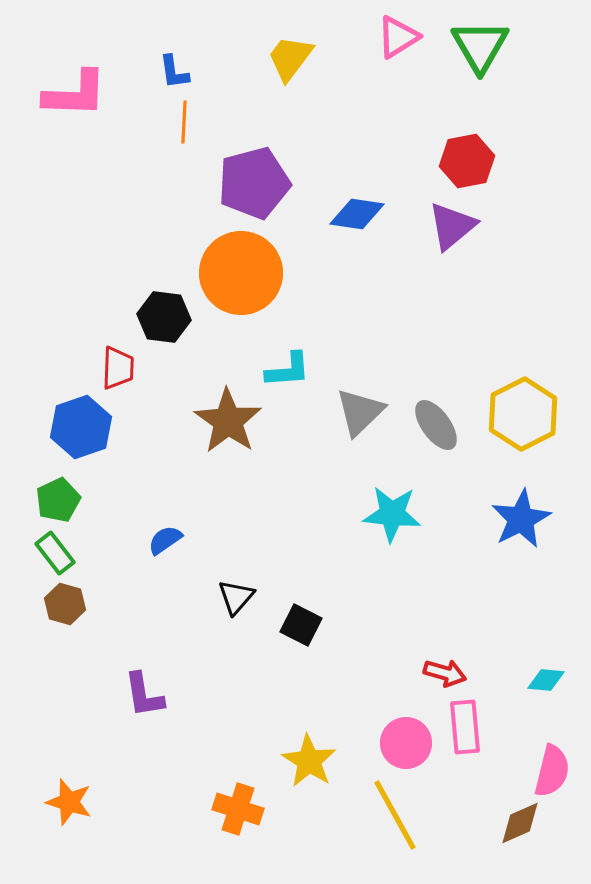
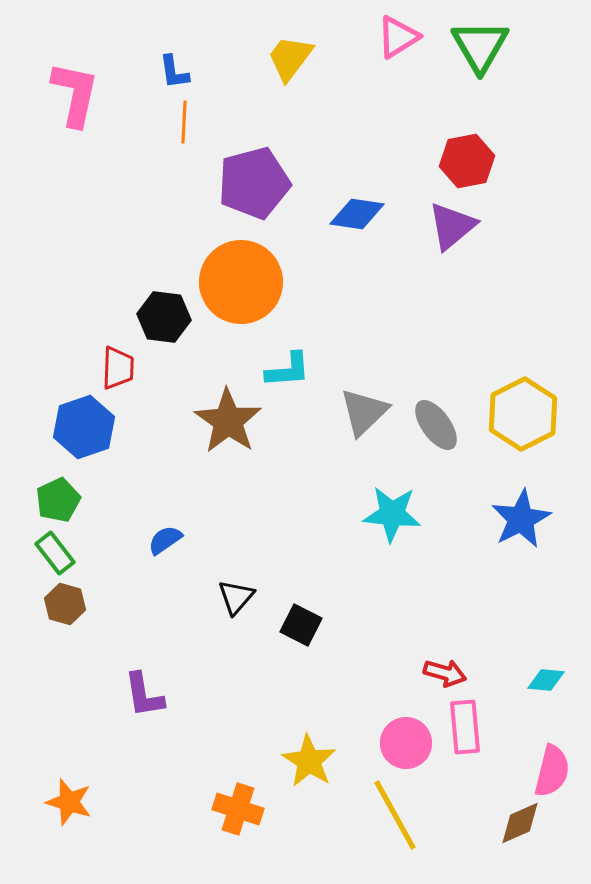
pink L-shape: rotated 80 degrees counterclockwise
orange circle: moved 9 px down
gray triangle: moved 4 px right
blue hexagon: moved 3 px right
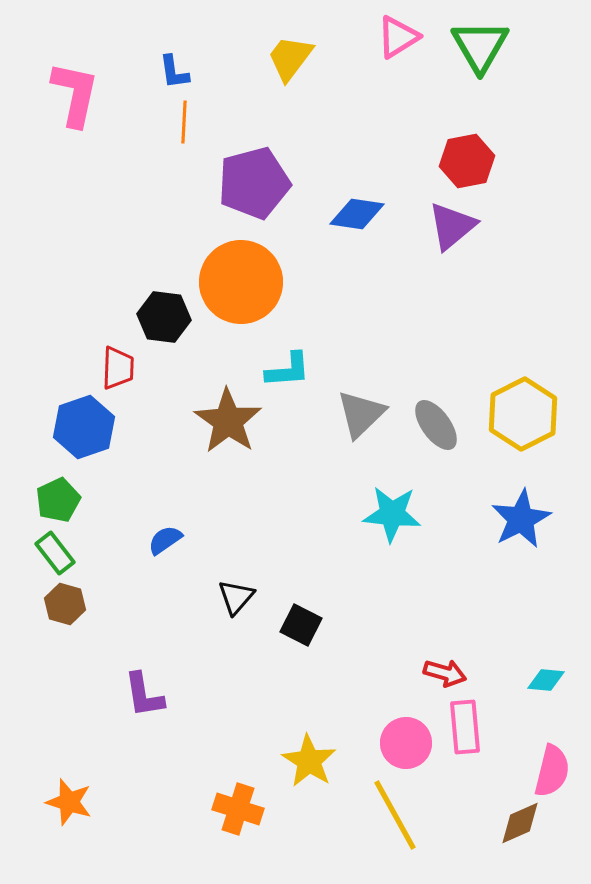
gray triangle: moved 3 px left, 2 px down
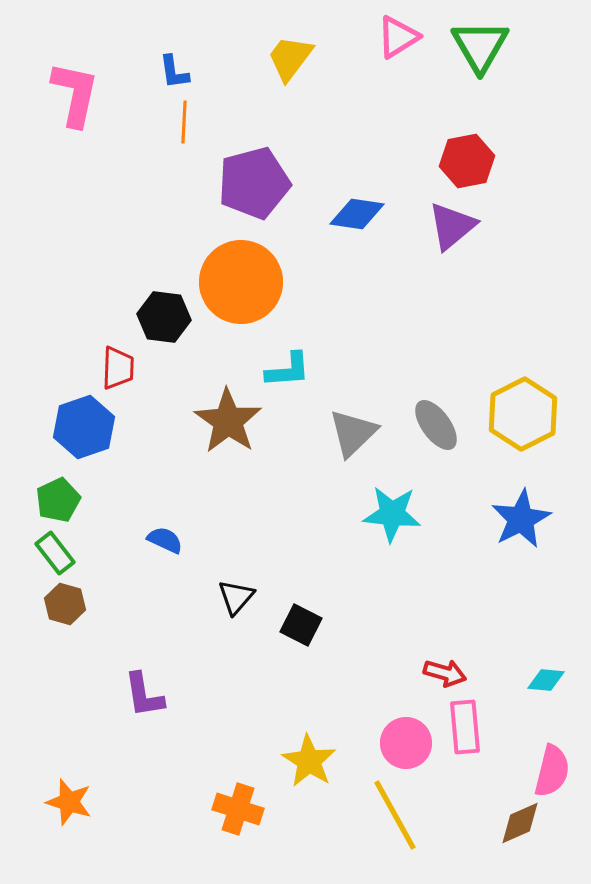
gray triangle: moved 8 px left, 19 px down
blue semicircle: rotated 60 degrees clockwise
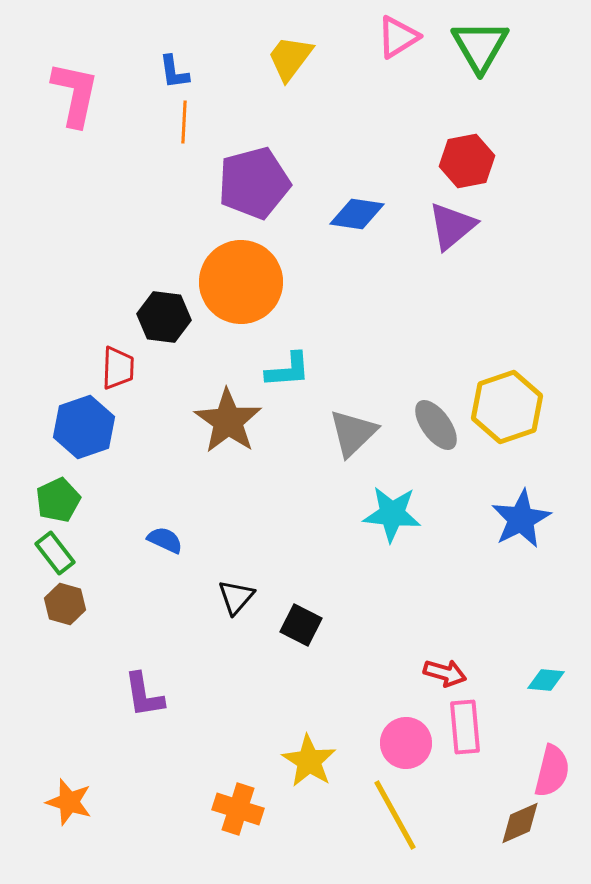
yellow hexagon: moved 16 px left, 7 px up; rotated 8 degrees clockwise
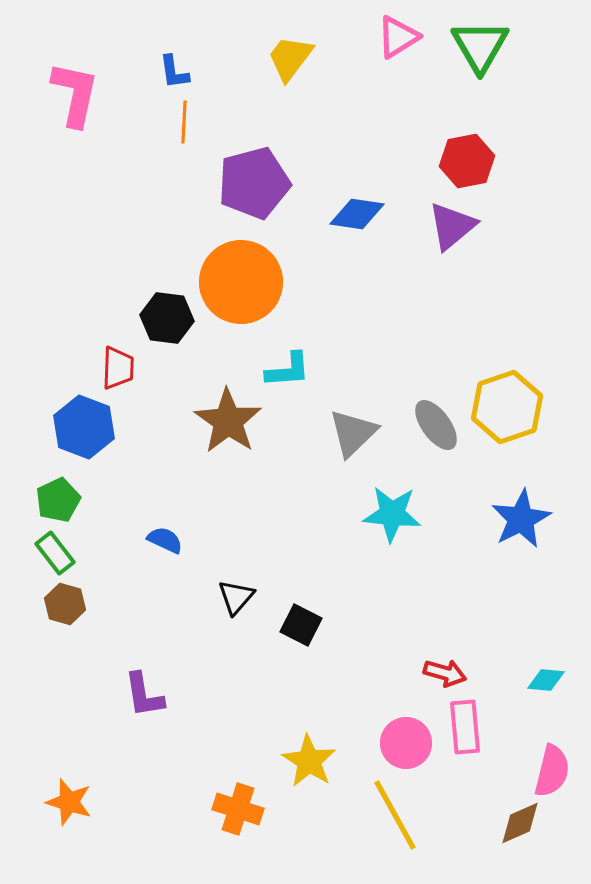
black hexagon: moved 3 px right, 1 px down
blue hexagon: rotated 20 degrees counterclockwise
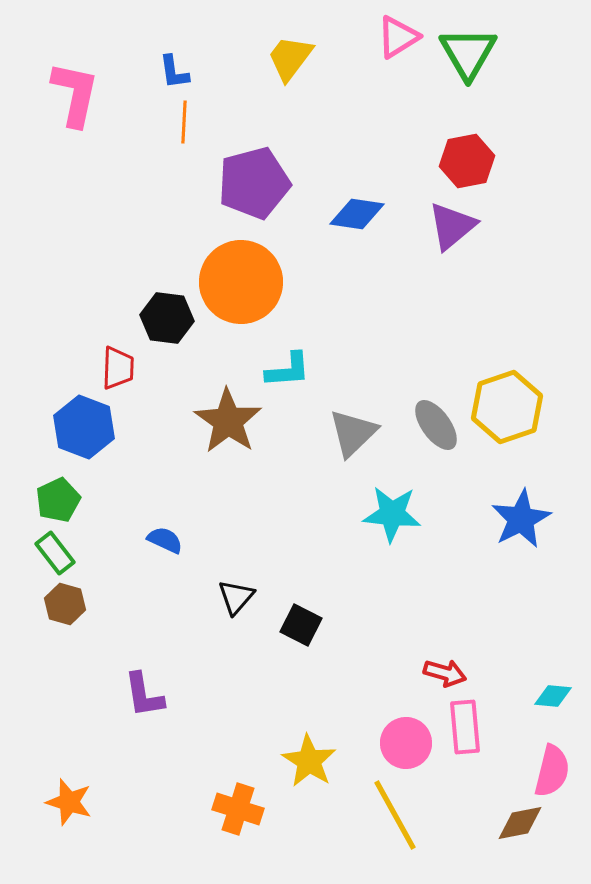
green triangle: moved 12 px left, 7 px down
cyan diamond: moved 7 px right, 16 px down
brown diamond: rotated 12 degrees clockwise
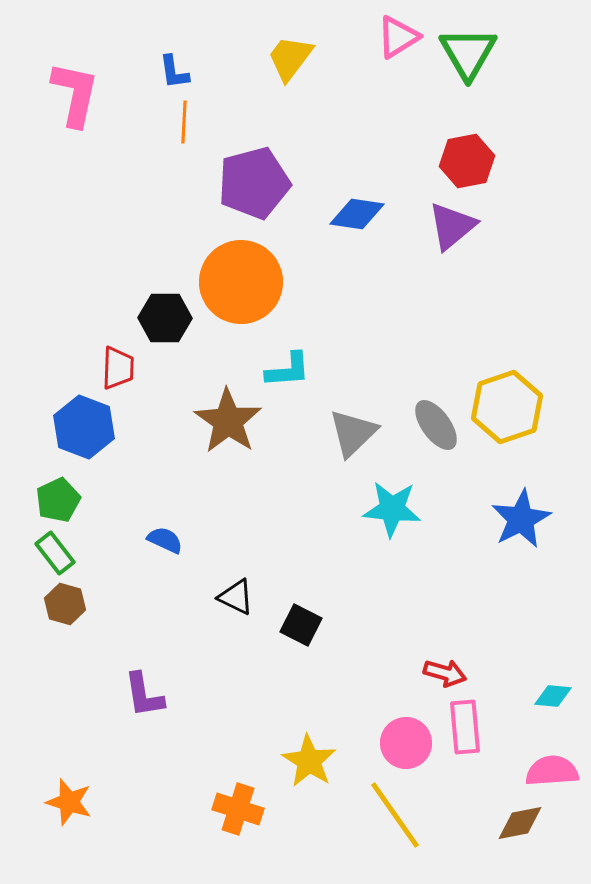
black hexagon: moved 2 px left; rotated 6 degrees counterclockwise
cyan star: moved 5 px up
black triangle: rotated 45 degrees counterclockwise
pink semicircle: rotated 108 degrees counterclockwise
yellow line: rotated 6 degrees counterclockwise
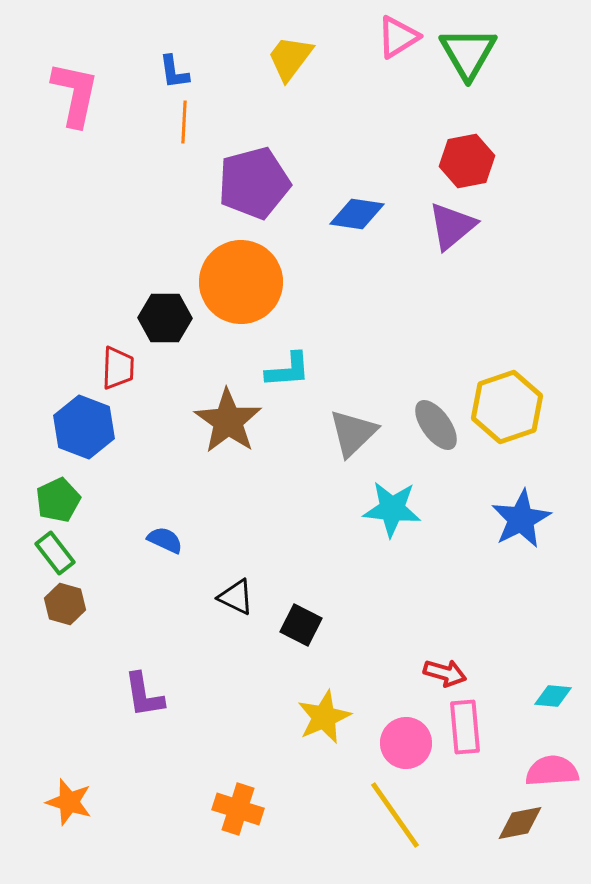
yellow star: moved 15 px right, 44 px up; rotated 16 degrees clockwise
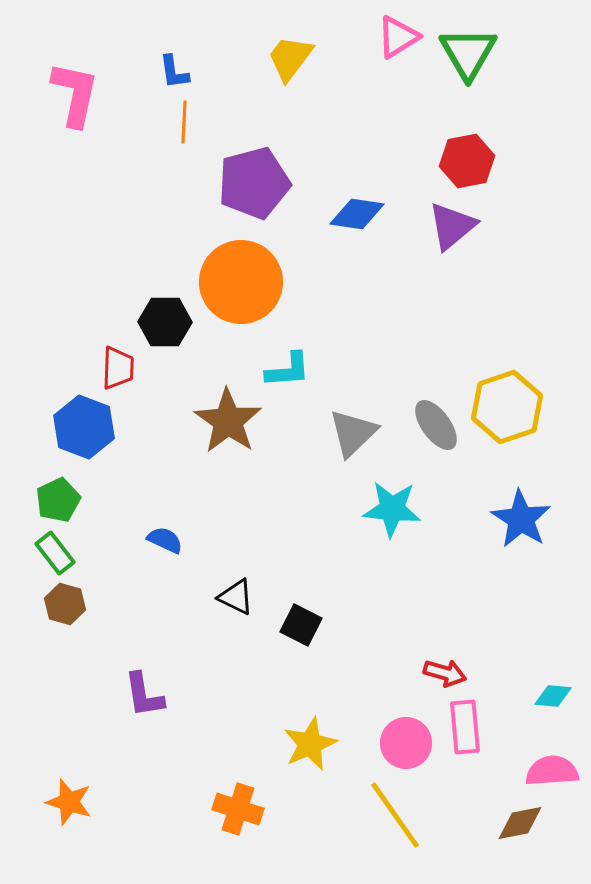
black hexagon: moved 4 px down
blue star: rotated 12 degrees counterclockwise
yellow star: moved 14 px left, 27 px down
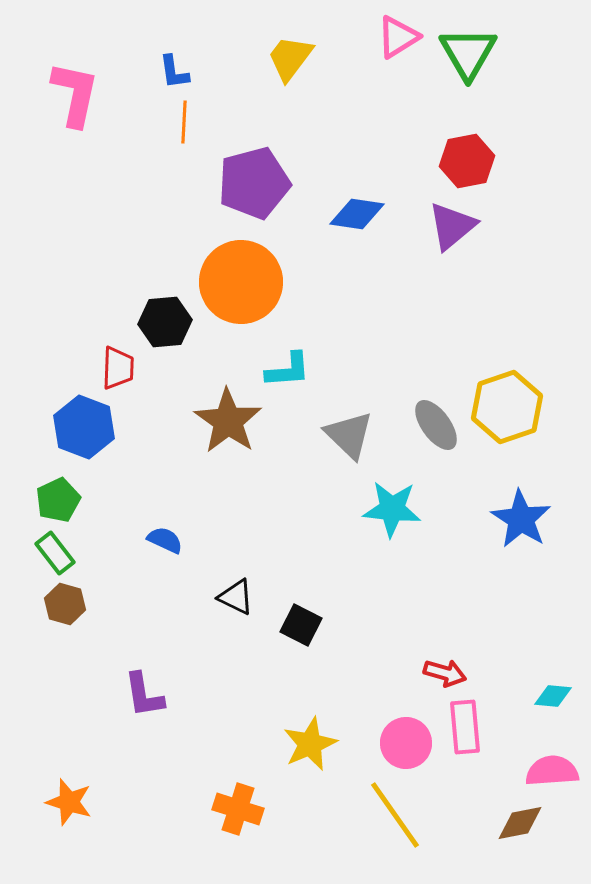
black hexagon: rotated 6 degrees counterclockwise
gray triangle: moved 4 px left, 2 px down; rotated 32 degrees counterclockwise
